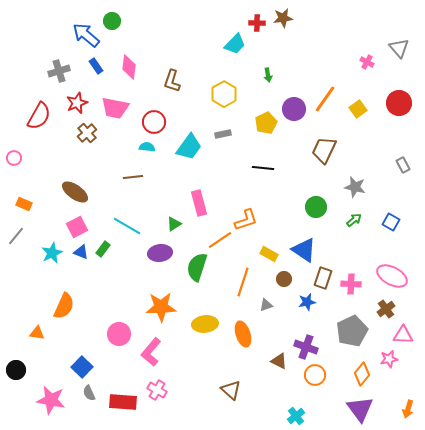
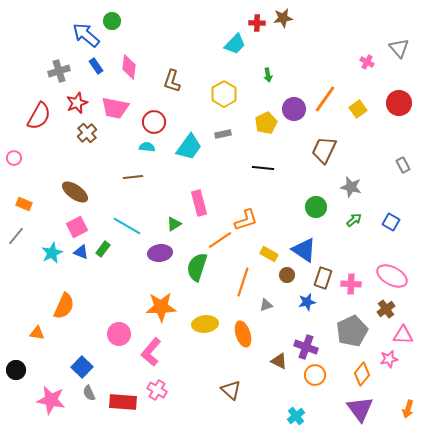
gray star at (355, 187): moved 4 px left
brown circle at (284, 279): moved 3 px right, 4 px up
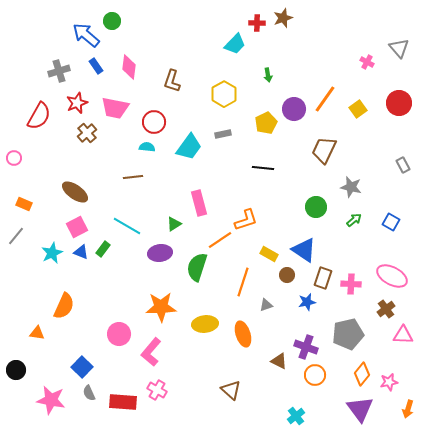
brown star at (283, 18): rotated 12 degrees counterclockwise
gray pentagon at (352, 331): moved 4 px left, 3 px down; rotated 12 degrees clockwise
pink star at (389, 359): moved 23 px down
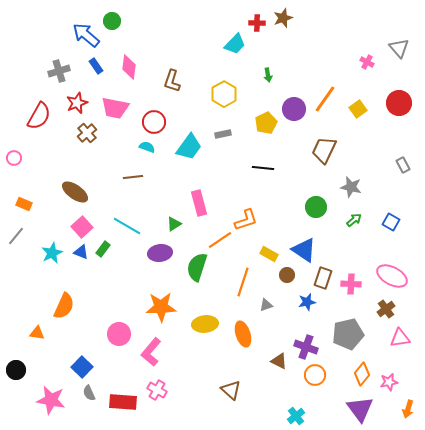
cyan semicircle at (147, 147): rotated 14 degrees clockwise
pink square at (77, 227): moved 5 px right; rotated 15 degrees counterclockwise
pink triangle at (403, 335): moved 3 px left, 3 px down; rotated 10 degrees counterclockwise
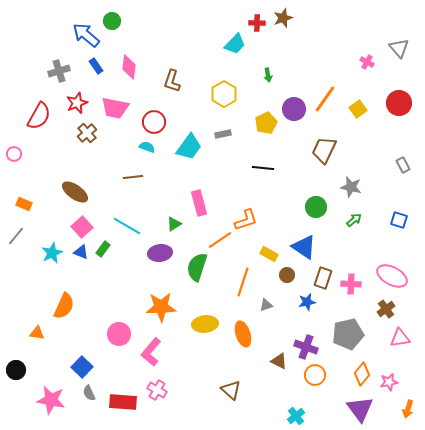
pink circle at (14, 158): moved 4 px up
blue square at (391, 222): moved 8 px right, 2 px up; rotated 12 degrees counterclockwise
blue triangle at (304, 250): moved 3 px up
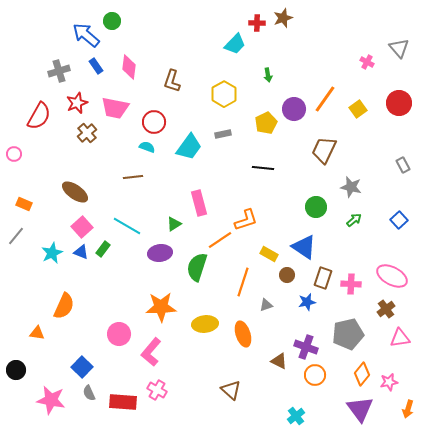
blue square at (399, 220): rotated 30 degrees clockwise
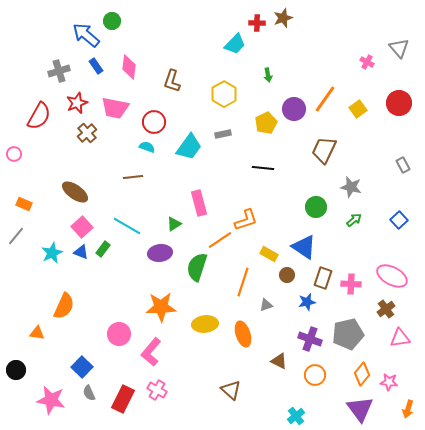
purple cross at (306, 347): moved 4 px right, 8 px up
pink star at (389, 382): rotated 18 degrees clockwise
red rectangle at (123, 402): moved 3 px up; rotated 68 degrees counterclockwise
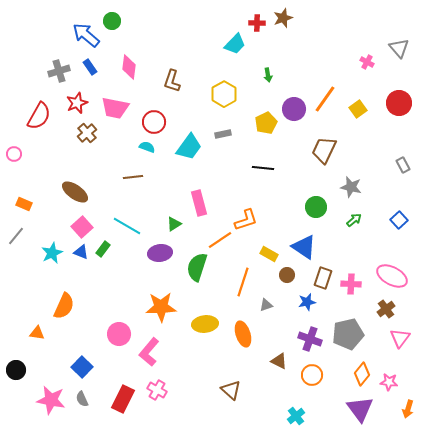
blue rectangle at (96, 66): moved 6 px left, 1 px down
pink triangle at (400, 338): rotated 45 degrees counterclockwise
pink L-shape at (151, 352): moved 2 px left
orange circle at (315, 375): moved 3 px left
gray semicircle at (89, 393): moved 7 px left, 6 px down
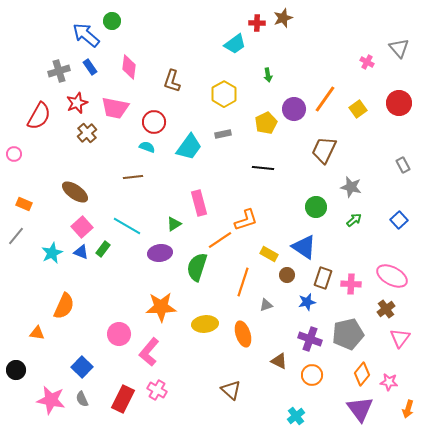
cyan trapezoid at (235, 44): rotated 10 degrees clockwise
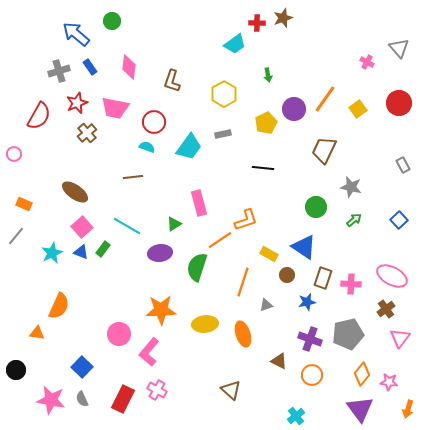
blue arrow at (86, 35): moved 10 px left, 1 px up
orange semicircle at (64, 306): moved 5 px left
orange star at (161, 307): moved 3 px down
